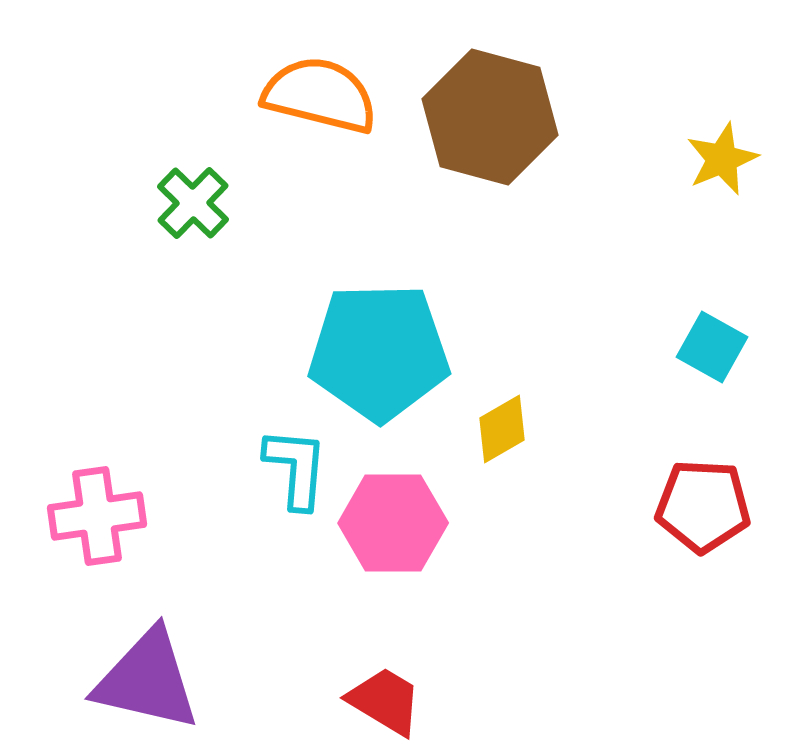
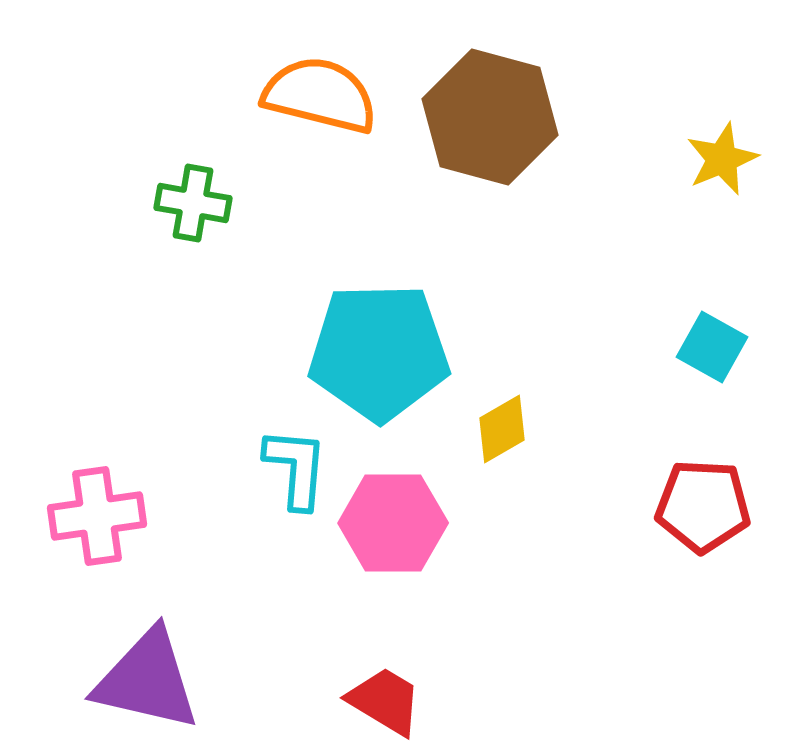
green cross: rotated 34 degrees counterclockwise
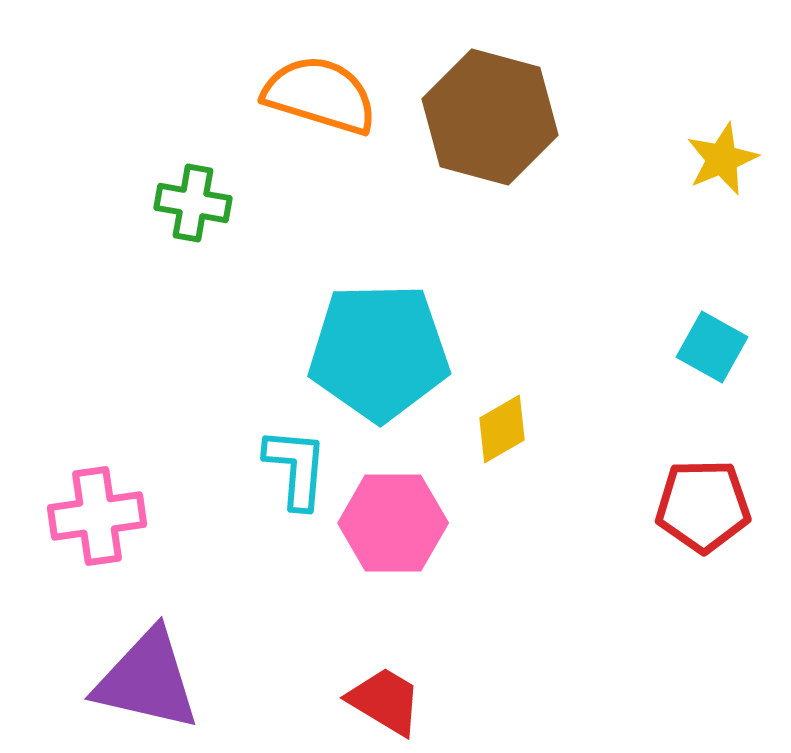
orange semicircle: rotated 3 degrees clockwise
red pentagon: rotated 4 degrees counterclockwise
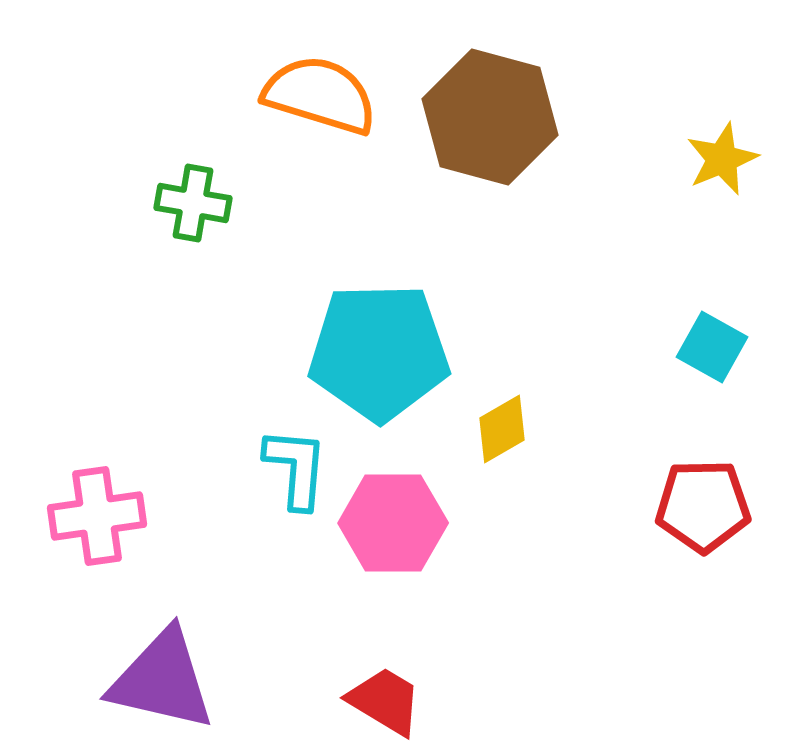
purple triangle: moved 15 px right
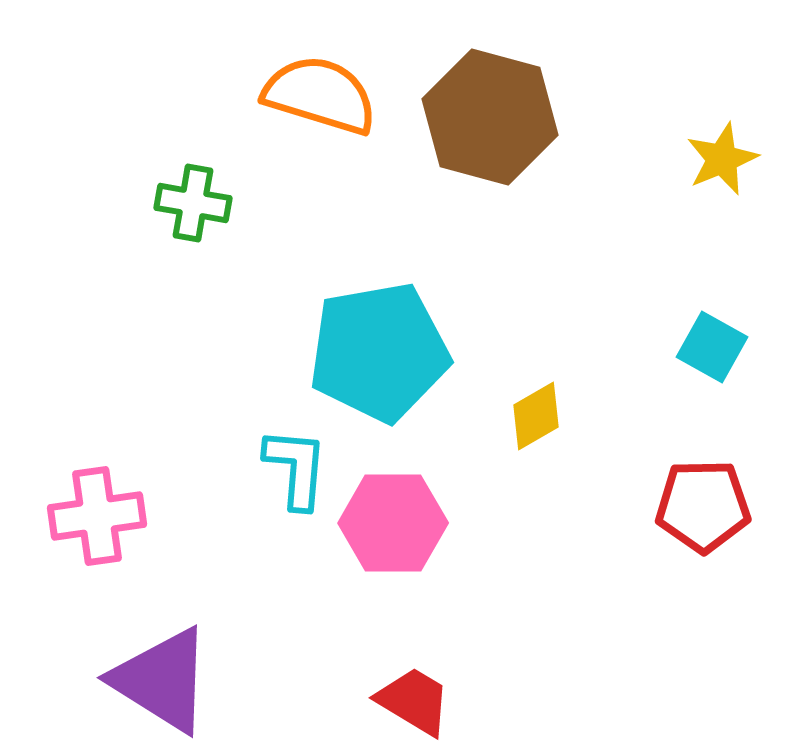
cyan pentagon: rotated 9 degrees counterclockwise
yellow diamond: moved 34 px right, 13 px up
purple triangle: rotated 19 degrees clockwise
red trapezoid: moved 29 px right
